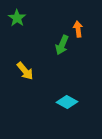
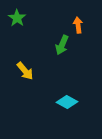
orange arrow: moved 4 px up
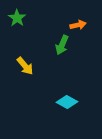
orange arrow: rotated 84 degrees clockwise
yellow arrow: moved 5 px up
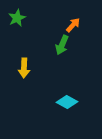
green star: rotated 12 degrees clockwise
orange arrow: moved 5 px left; rotated 35 degrees counterclockwise
yellow arrow: moved 1 px left, 2 px down; rotated 42 degrees clockwise
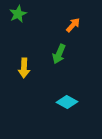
green star: moved 1 px right, 4 px up
green arrow: moved 3 px left, 9 px down
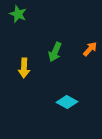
green star: rotated 24 degrees counterclockwise
orange arrow: moved 17 px right, 24 px down
green arrow: moved 4 px left, 2 px up
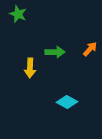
green arrow: rotated 114 degrees counterclockwise
yellow arrow: moved 6 px right
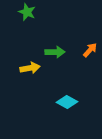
green star: moved 9 px right, 2 px up
orange arrow: moved 1 px down
yellow arrow: rotated 102 degrees counterclockwise
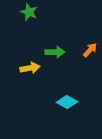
green star: moved 2 px right
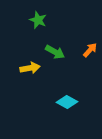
green star: moved 9 px right, 8 px down
green arrow: rotated 30 degrees clockwise
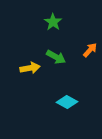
green star: moved 15 px right, 2 px down; rotated 12 degrees clockwise
green arrow: moved 1 px right, 5 px down
